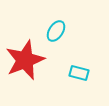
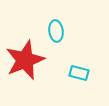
cyan ellipse: rotated 40 degrees counterclockwise
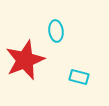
cyan rectangle: moved 4 px down
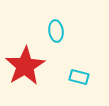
red star: moved 6 px down; rotated 9 degrees counterclockwise
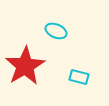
cyan ellipse: rotated 60 degrees counterclockwise
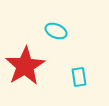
cyan rectangle: rotated 66 degrees clockwise
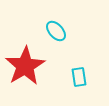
cyan ellipse: rotated 25 degrees clockwise
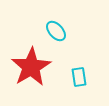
red star: moved 6 px right, 1 px down
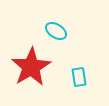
cyan ellipse: rotated 15 degrees counterclockwise
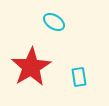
cyan ellipse: moved 2 px left, 9 px up
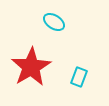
cyan rectangle: rotated 30 degrees clockwise
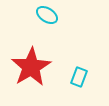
cyan ellipse: moved 7 px left, 7 px up
